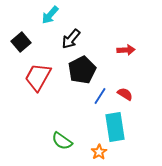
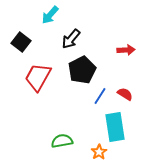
black square: rotated 12 degrees counterclockwise
green semicircle: rotated 135 degrees clockwise
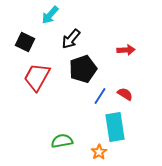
black square: moved 4 px right; rotated 12 degrees counterclockwise
black pentagon: moved 1 px right, 1 px up; rotated 8 degrees clockwise
red trapezoid: moved 1 px left
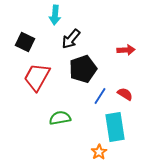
cyan arrow: moved 5 px right; rotated 36 degrees counterclockwise
green semicircle: moved 2 px left, 23 px up
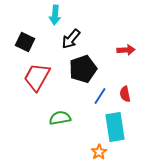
red semicircle: rotated 133 degrees counterclockwise
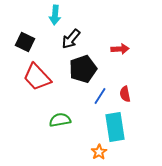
red arrow: moved 6 px left, 1 px up
red trapezoid: rotated 72 degrees counterclockwise
green semicircle: moved 2 px down
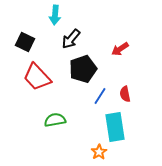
red arrow: rotated 150 degrees clockwise
green semicircle: moved 5 px left
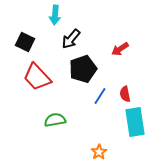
cyan rectangle: moved 20 px right, 5 px up
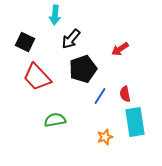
orange star: moved 6 px right, 15 px up; rotated 14 degrees clockwise
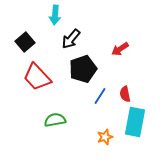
black square: rotated 24 degrees clockwise
cyan rectangle: rotated 20 degrees clockwise
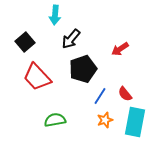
red semicircle: rotated 28 degrees counterclockwise
orange star: moved 17 px up
